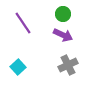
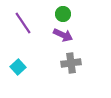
gray cross: moved 3 px right, 2 px up; rotated 18 degrees clockwise
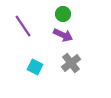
purple line: moved 3 px down
gray cross: rotated 30 degrees counterclockwise
cyan square: moved 17 px right; rotated 21 degrees counterclockwise
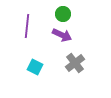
purple line: moved 4 px right; rotated 40 degrees clockwise
purple arrow: moved 1 px left
gray cross: moved 4 px right
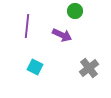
green circle: moved 12 px right, 3 px up
gray cross: moved 14 px right, 5 px down
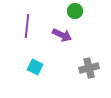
gray cross: rotated 24 degrees clockwise
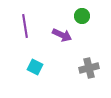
green circle: moved 7 px right, 5 px down
purple line: moved 2 px left; rotated 15 degrees counterclockwise
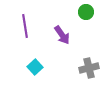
green circle: moved 4 px right, 4 px up
purple arrow: rotated 30 degrees clockwise
cyan square: rotated 21 degrees clockwise
